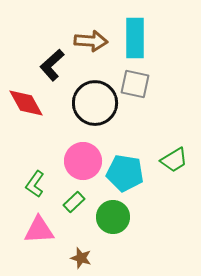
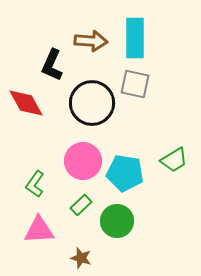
black L-shape: rotated 24 degrees counterclockwise
black circle: moved 3 px left
green rectangle: moved 7 px right, 3 px down
green circle: moved 4 px right, 4 px down
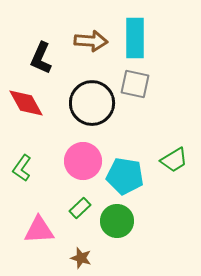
black L-shape: moved 11 px left, 7 px up
cyan pentagon: moved 3 px down
green L-shape: moved 13 px left, 16 px up
green rectangle: moved 1 px left, 3 px down
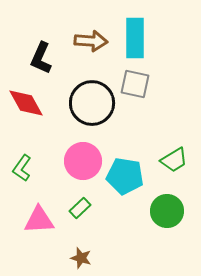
green circle: moved 50 px right, 10 px up
pink triangle: moved 10 px up
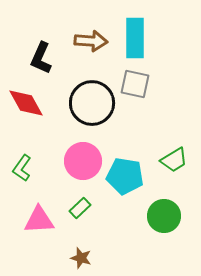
green circle: moved 3 px left, 5 px down
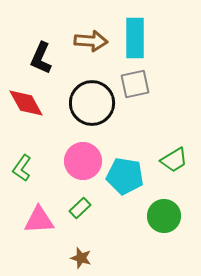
gray square: rotated 24 degrees counterclockwise
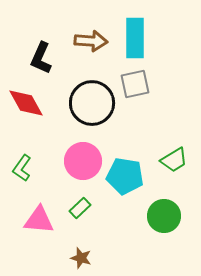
pink triangle: rotated 8 degrees clockwise
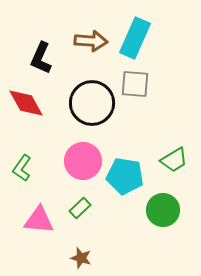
cyan rectangle: rotated 24 degrees clockwise
gray square: rotated 16 degrees clockwise
green circle: moved 1 px left, 6 px up
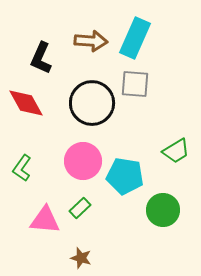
green trapezoid: moved 2 px right, 9 px up
pink triangle: moved 6 px right
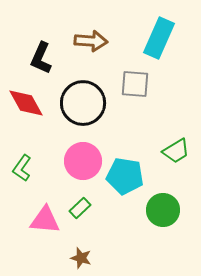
cyan rectangle: moved 24 px right
black circle: moved 9 px left
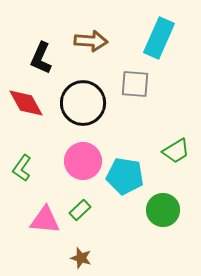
green rectangle: moved 2 px down
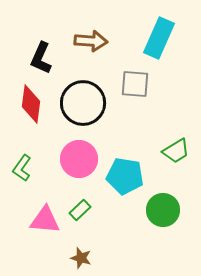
red diamond: moved 5 px right, 1 px down; rotated 36 degrees clockwise
pink circle: moved 4 px left, 2 px up
